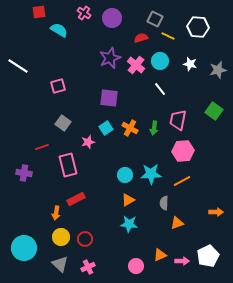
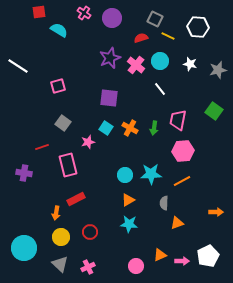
cyan square at (106, 128): rotated 24 degrees counterclockwise
red circle at (85, 239): moved 5 px right, 7 px up
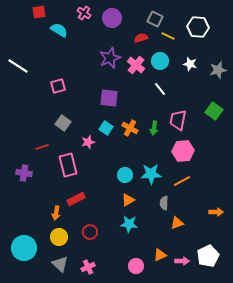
yellow circle at (61, 237): moved 2 px left
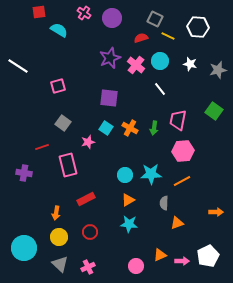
red rectangle at (76, 199): moved 10 px right
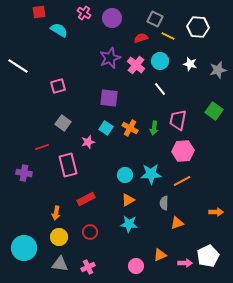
pink arrow at (182, 261): moved 3 px right, 2 px down
gray triangle at (60, 264): rotated 36 degrees counterclockwise
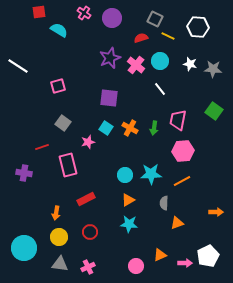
gray star at (218, 70): moved 5 px left, 1 px up; rotated 18 degrees clockwise
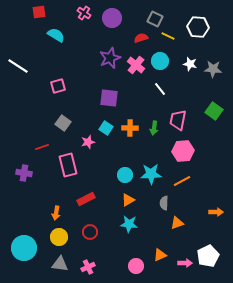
cyan semicircle at (59, 30): moved 3 px left, 5 px down
orange cross at (130, 128): rotated 28 degrees counterclockwise
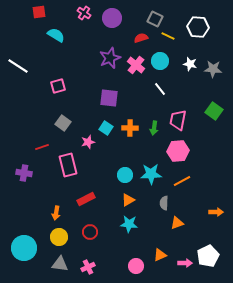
pink hexagon at (183, 151): moved 5 px left
